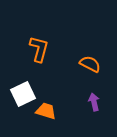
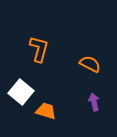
white square: moved 2 px left, 2 px up; rotated 25 degrees counterclockwise
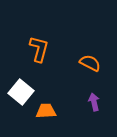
orange semicircle: moved 1 px up
orange trapezoid: rotated 20 degrees counterclockwise
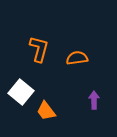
orange semicircle: moved 13 px left, 5 px up; rotated 35 degrees counterclockwise
purple arrow: moved 2 px up; rotated 12 degrees clockwise
orange trapezoid: rotated 125 degrees counterclockwise
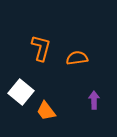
orange L-shape: moved 2 px right, 1 px up
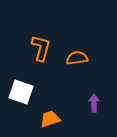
white square: rotated 20 degrees counterclockwise
purple arrow: moved 3 px down
orange trapezoid: moved 4 px right, 8 px down; rotated 110 degrees clockwise
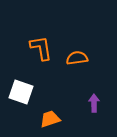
orange L-shape: rotated 24 degrees counterclockwise
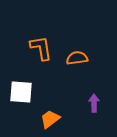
white square: rotated 15 degrees counterclockwise
orange trapezoid: rotated 20 degrees counterclockwise
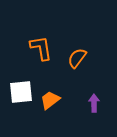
orange semicircle: rotated 45 degrees counterclockwise
white square: rotated 10 degrees counterclockwise
orange trapezoid: moved 19 px up
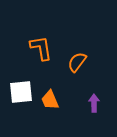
orange semicircle: moved 4 px down
orange trapezoid: rotated 75 degrees counterclockwise
